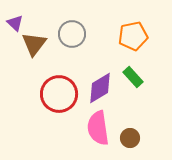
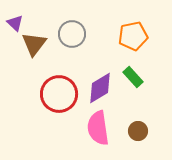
brown circle: moved 8 px right, 7 px up
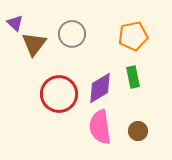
green rectangle: rotated 30 degrees clockwise
pink semicircle: moved 2 px right, 1 px up
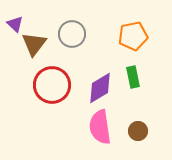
purple triangle: moved 1 px down
red circle: moved 7 px left, 9 px up
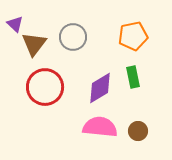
gray circle: moved 1 px right, 3 px down
red circle: moved 7 px left, 2 px down
pink semicircle: rotated 104 degrees clockwise
